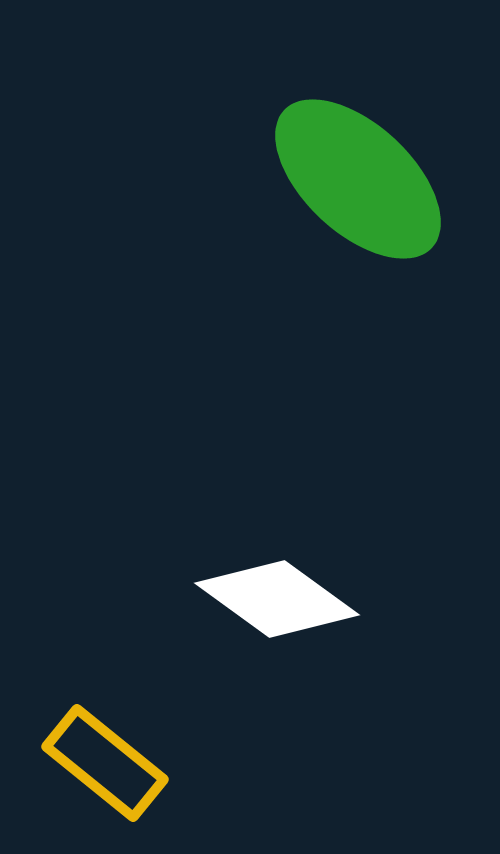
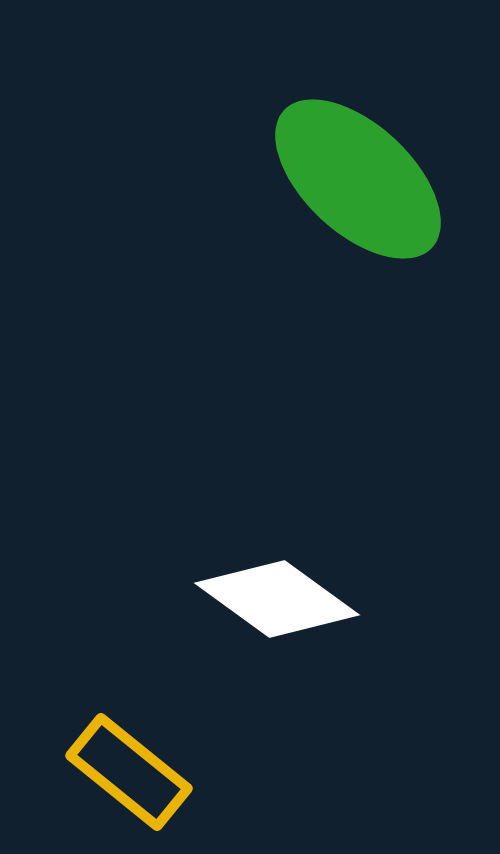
yellow rectangle: moved 24 px right, 9 px down
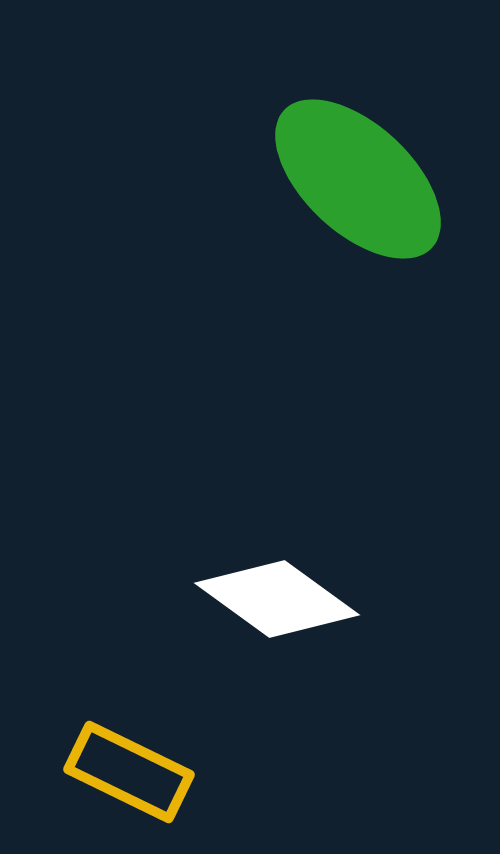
yellow rectangle: rotated 13 degrees counterclockwise
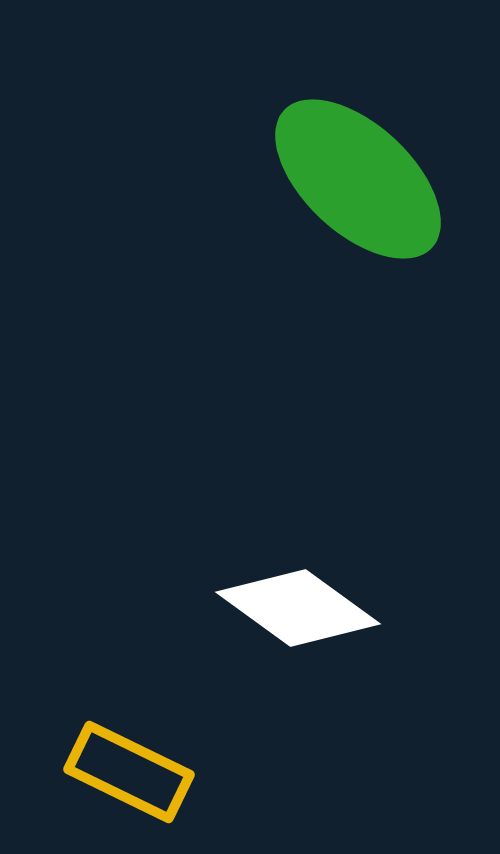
white diamond: moved 21 px right, 9 px down
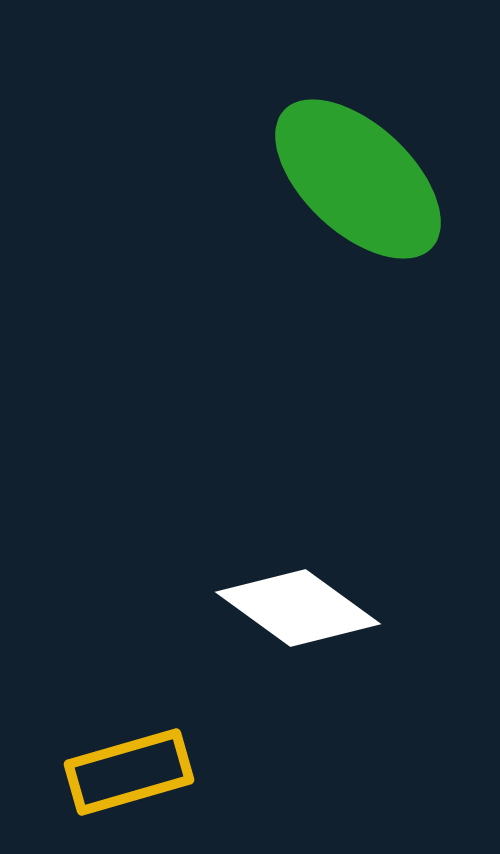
yellow rectangle: rotated 42 degrees counterclockwise
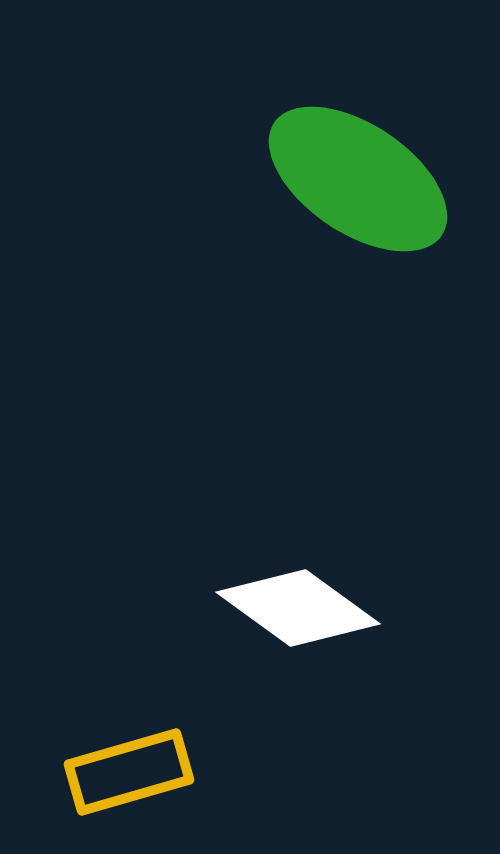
green ellipse: rotated 9 degrees counterclockwise
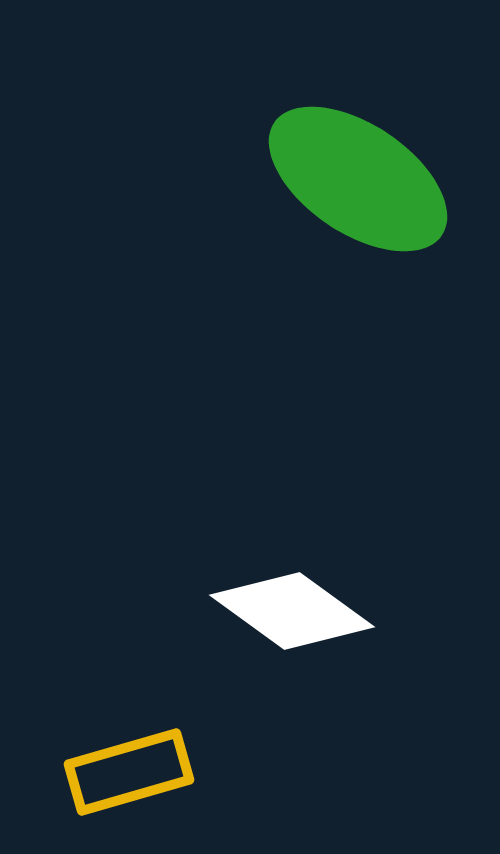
white diamond: moved 6 px left, 3 px down
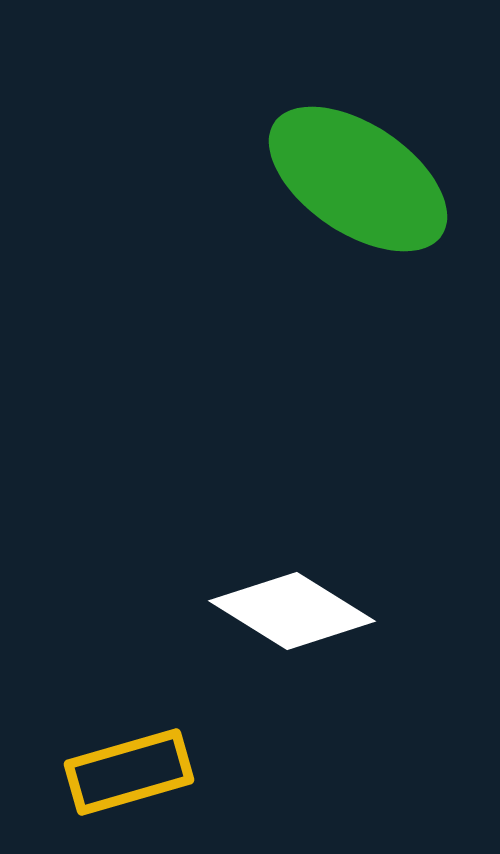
white diamond: rotated 4 degrees counterclockwise
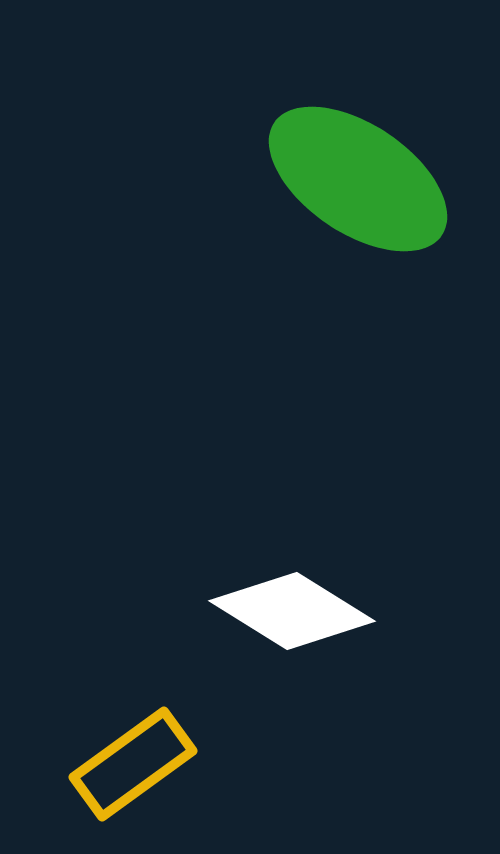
yellow rectangle: moved 4 px right, 8 px up; rotated 20 degrees counterclockwise
